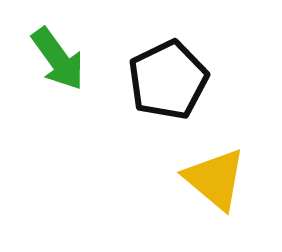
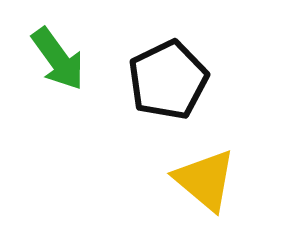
yellow triangle: moved 10 px left, 1 px down
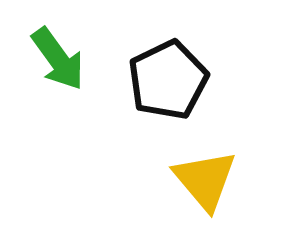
yellow triangle: rotated 10 degrees clockwise
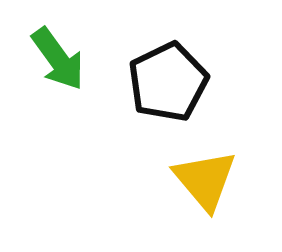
black pentagon: moved 2 px down
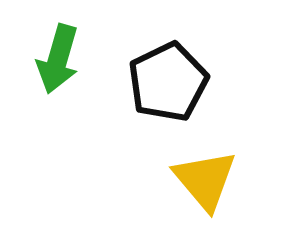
green arrow: rotated 52 degrees clockwise
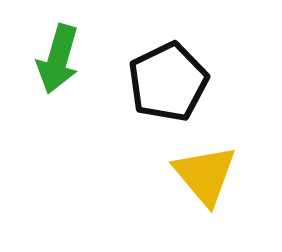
yellow triangle: moved 5 px up
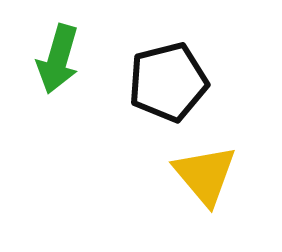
black pentagon: rotated 12 degrees clockwise
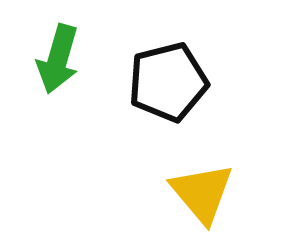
yellow triangle: moved 3 px left, 18 px down
